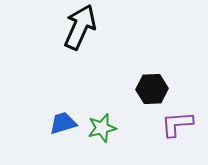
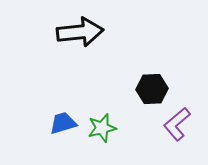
black arrow: moved 5 px down; rotated 60 degrees clockwise
purple L-shape: rotated 36 degrees counterclockwise
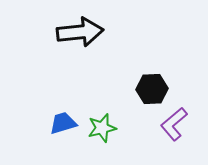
purple L-shape: moved 3 px left
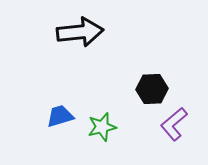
blue trapezoid: moved 3 px left, 7 px up
green star: moved 1 px up
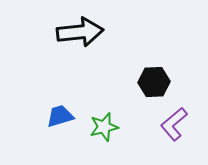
black hexagon: moved 2 px right, 7 px up
green star: moved 2 px right
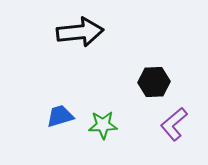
green star: moved 1 px left, 2 px up; rotated 12 degrees clockwise
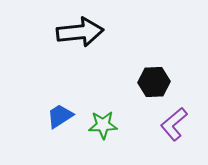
blue trapezoid: rotated 16 degrees counterclockwise
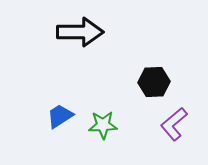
black arrow: rotated 6 degrees clockwise
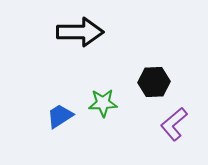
green star: moved 22 px up
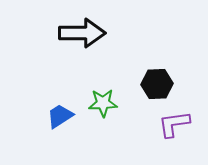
black arrow: moved 2 px right, 1 px down
black hexagon: moved 3 px right, 2 px down
purple L-shape: rotated 32 degrees clockwise
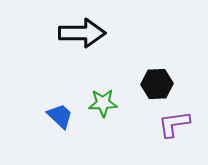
blue trapezoid: rotated 76 degrees clockwise
